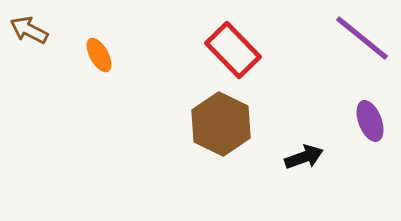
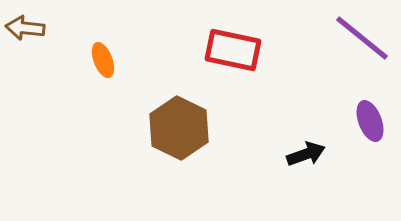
brown arrow: moved 4 px left, 2 px up; rotated 21 degrees counterclockwise
red rectangle: rotated 34 degrees counterclockwise
orange ellipse: moved 4 px right, 5 px down; rotated 8 degrees clockwise
brown hexagon: moved 42 px left, 4 px down
black arrow: moved 2 px right, 3 px up
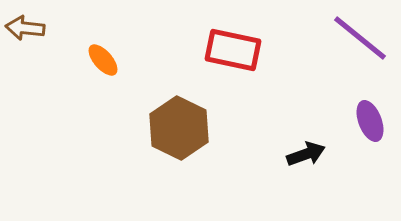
purple line: moved 2 px left
orange ellipse: rotated 20 degrees counterclockwise
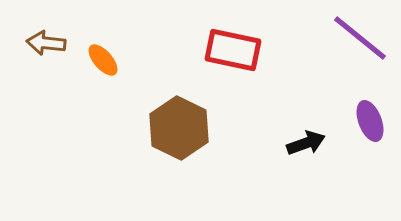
brown arrow: moved 21 px right, 15 px down
black arrow: moved 11 px up
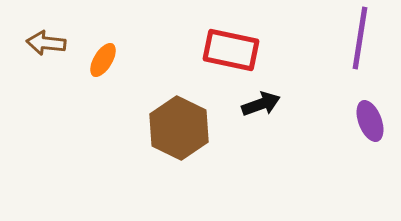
purple line: rotated 60 degrees clockwise
red rectangle: moved 2 px left
orange ellipse: rotated 72 degrees clockwise
black arrow: moved 45 px left, 39 px up
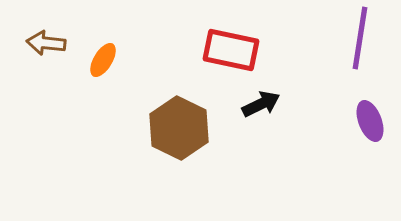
black arrow: rotated 6 degrees counterclockwise
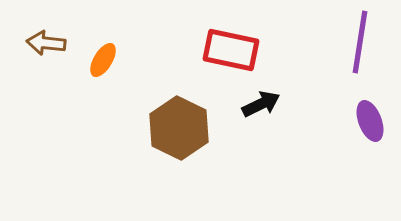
purple line: moved 4 px down
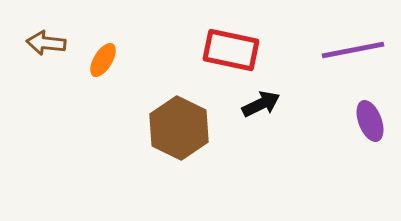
purple line: moved 7 px left, 8 px down; rotated 70 degrees clockwise
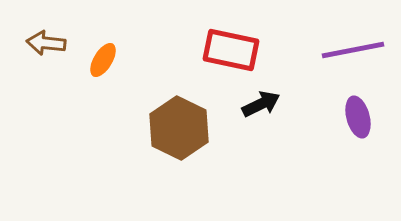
purple ellipse: moved 12 px left, 4 px up; rotated 6 degrees clockwise
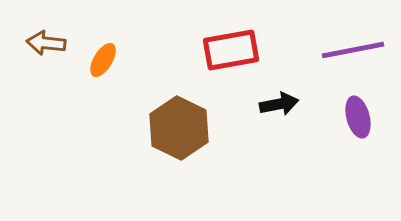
red rectangle: rotated 22 degrees counterclockwise
black arrow: moved 18 px right; rotated 15 degrees clockwise
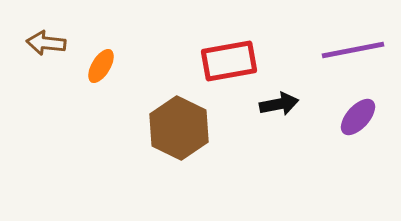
red rectangle: moved 2 px left, 11 px down
orange ellipse: moved 2 px left, 6 px down
purple ellipse: rotated 57 degrees clockwise
